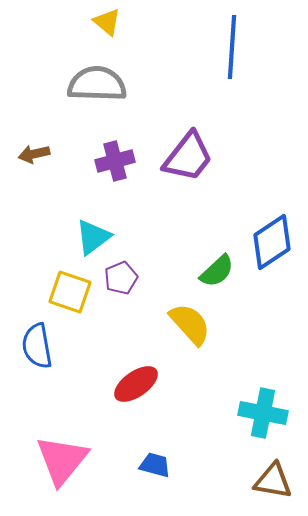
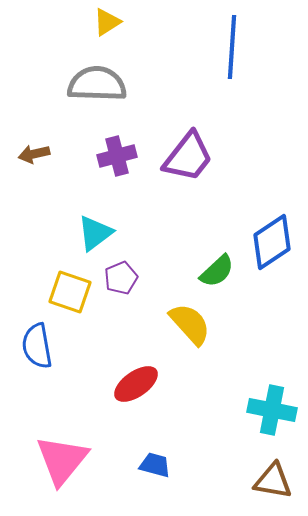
yellow triangle: rotated 48 degrees clockwise
purple cross: moved 2 px right, 5 px up
cyan triangle: moved 2 px right, 4 px up
cyan cross: moved 9 px right, 3 px up
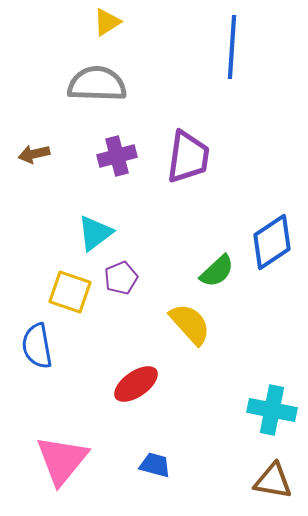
purple trapezoid: rotated 30 degrees counterclockwise
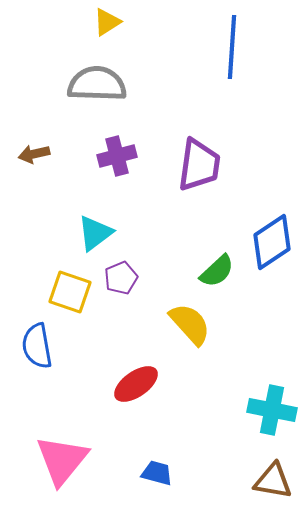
purple trapezoid: moved 11 px right, 8 px down
blue trapezoid: moved 2 px right, 8 px down
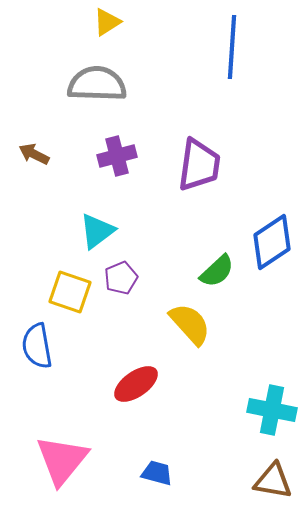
brown arrow: rotated 40 degrees clockwise
cyan triangle: moved 2 px right, 2 px up
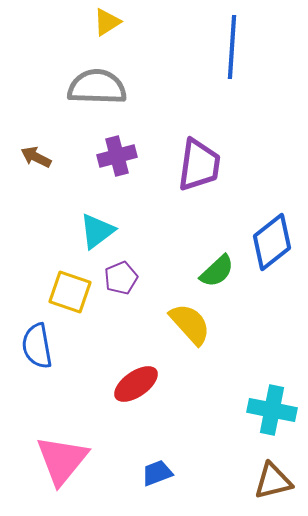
gray semicircle: moved 3 px down
brown arrow: moved 2 px right, 3 px down
blue diamond: rotated 4 degrees counterclockwise
blue trapezoid: rotated 36 degrees counterclockwise
brown triangle: rotated 24 degrees counterclockwise
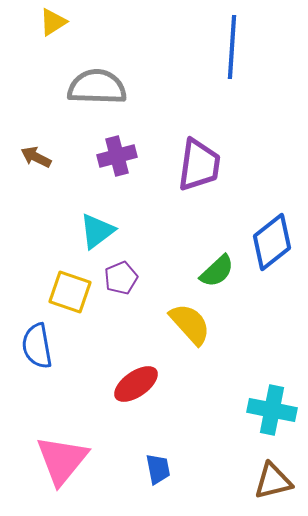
yellow triangle: moved 54 px left
blue trapezoid: moved 1 px right, 4 px up; rotated 100 degrees clockwise
